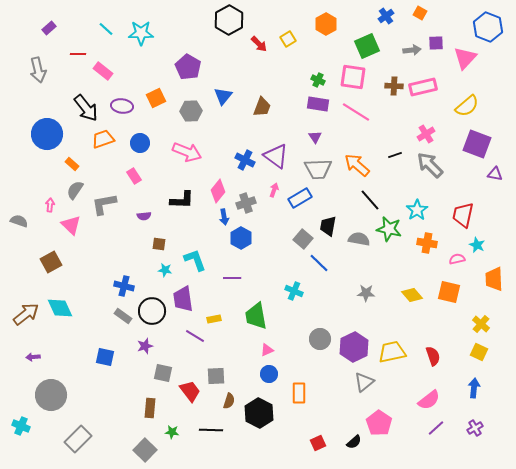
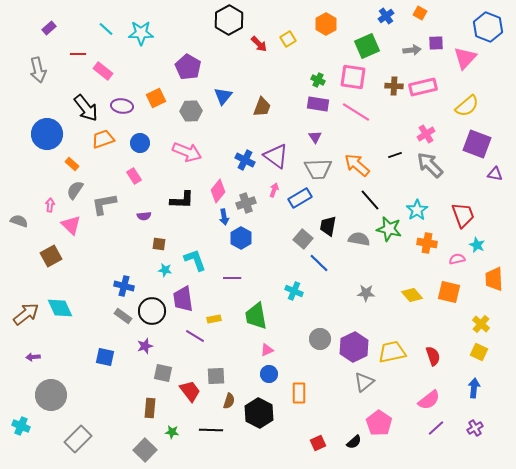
red trapezoid at (463, 215): rotated 148 degrees clockwise
brown square at (51, 262): moved 6 px up
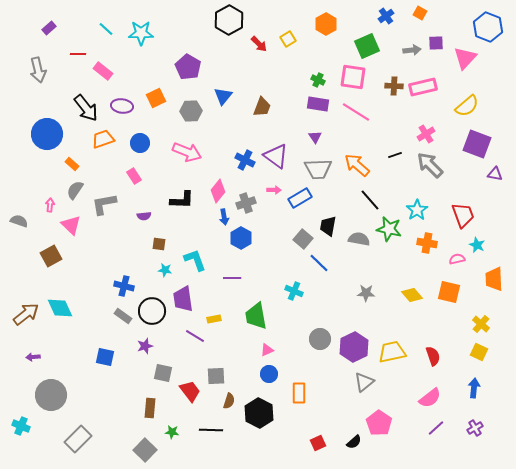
pink arrow at (274, 190): rotated 72 degrees clockwise
pink semicircle at (429, 400): moved 1 px right, 2 px up
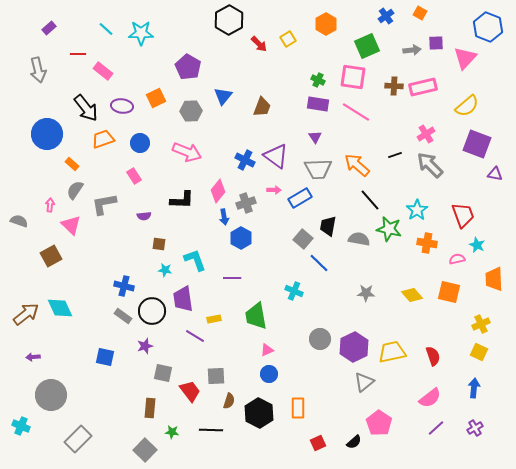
yellow cross at (481, 324): rotated 24 degrees clockwise
orange rectangle at (299, 393): moved 1 px left, 15 px down
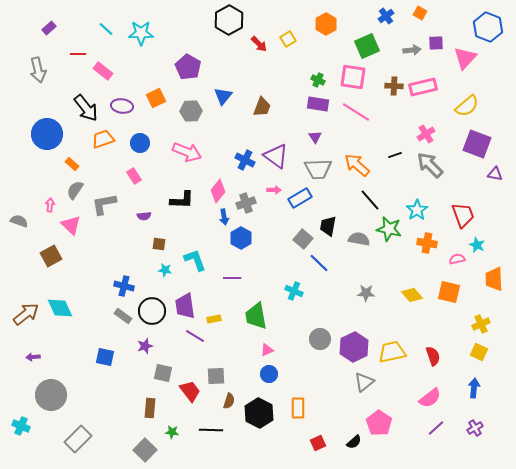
purple trapezoid at (183, 299): moved 2 px right, 7 px down
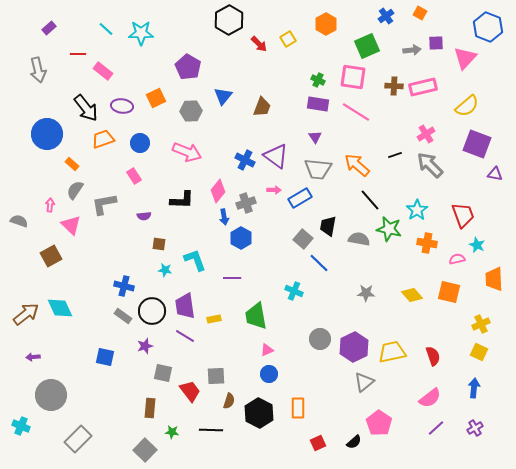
gray trapezoid at (318, 169): rotated 8 degrees clockwise
purple line at (195, 336): moved 10 px left
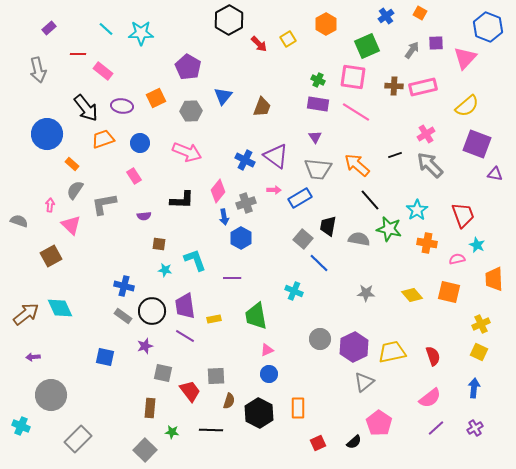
gray arrow at (412, 50): rotated 48 degrees counterclockwise
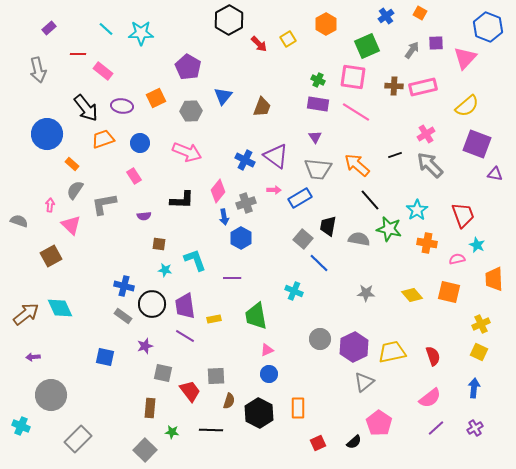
black circle at (152, 311): moved 7 px up
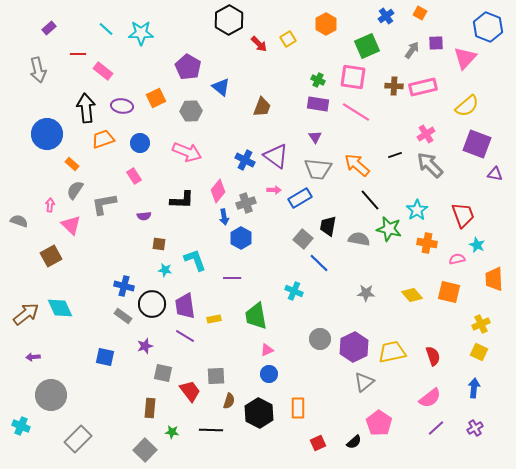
blue triangle at (223, 96): moved 2 px left, 9 px up; rotated 30 degrees counterclockwise
black arrow at (86, 108): rotated 148 degrees counterclockwise
